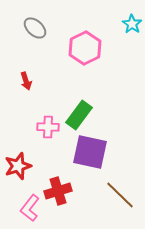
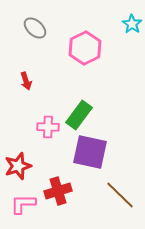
pink L-shape: moved 7 px left, 4 px up; rotated 52 degrees clockwise
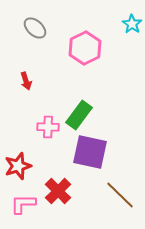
red cross: rotated 28 degrees counterclockwise
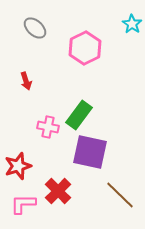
pink cross: rotated 10 degrees clockwise
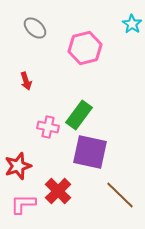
pink hexagon: rotated 12 degrees clockwise
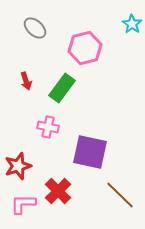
green rectangle: moved 17 px left, 27 px up
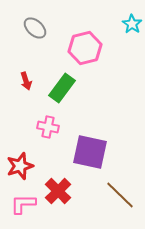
red star: moved 2 px right
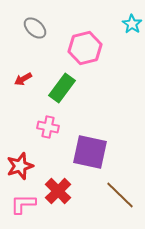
red arrow: moved 3 px left, 2 px up; rotated 78 degrees clockwise
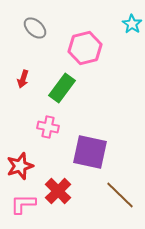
red arrow: rotated 42 degrees counterclockwise
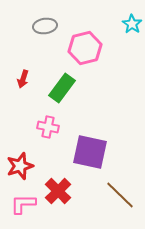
gray ellipse: moved 10 px right, 2 px up; rotated 50 degrees counterclockwise
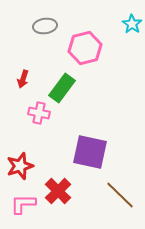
pink cross: moved 9 px left, 14 px up
